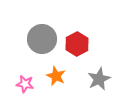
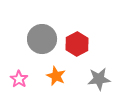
gray star: rotated 20 degrees clockwise
pink star: moved 6 px left, 5 px up; rotated 24 degrees clockwise
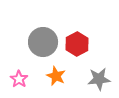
gray circle: moved 1 px right, 3 px down
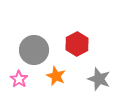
gray circle: moved 9 px left, 8 px down
gray star: rotated 25 degrees clockwise
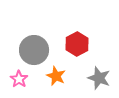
gray star: moved 1 px up
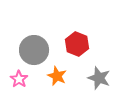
red hexagon: rotated 10 degrees counterclockwise
orange star: moved 1 px right
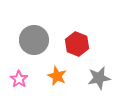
gray circle: moved 10 px up
gray star: rotated 30 degrees counterclockwise
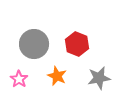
gray circle: moved 4 px down
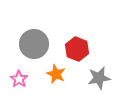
red hexagon: moved 5 px down
orange star: moved 1 px left, 2 px up
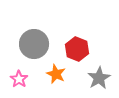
gray star: rotated 20 degrees counterclockwise
